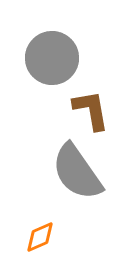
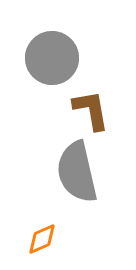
gray semicircle: rotated 22 degrees clockwise
orange diamond: moved 2 px right, 2 px down
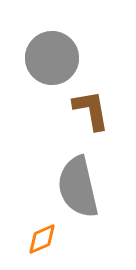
gray semicircle: moved 1 px right, 15 px down
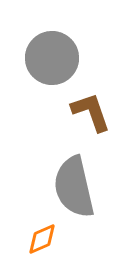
brown L-shape: moved 2 px down; rotated 9 degrees counterclockwise
gray semicircle: moved 4 px left
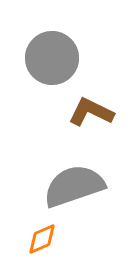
brown L-shape: rotated 45 degrees counterclockwise
gray semicircle: moved 1 px up; rotated 84 degrees clockwise
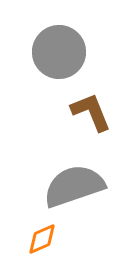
gray circle: moved 7 px right, 6 px up
brown L-shape: rotated 42 degrees clockwise
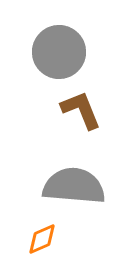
brown L-shape: moved 10 px left, 2 px up
gray semicircle: rotated 24 degrees clockwise
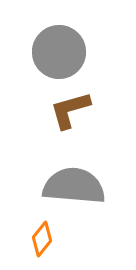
brown L-shape: moved 11 px left; rotated 84 degrees counterclockwise
orange diamond: rotated 28 degrees counterclockwise
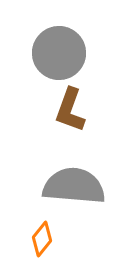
gray circle: moved 1 px down
brown L-shape: rotated 54 degrees counterclockwise
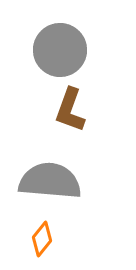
gray circle: moved 1 px right, 3 px up
gray semicircle: moved 24 px left, 5 px up
